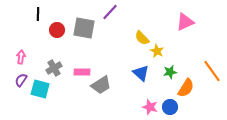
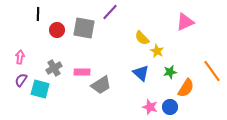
pink arrow: moved 1 px left
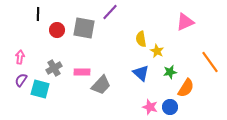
yellow semicircle: moved 1 px left, 1 px down; rotated 35 degrees clockwise
orange line: moved 2 px left, 9 px up
gray trapezoid: rotated 15 degrees counterclockwise
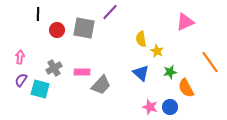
orange semicircle: rotated 120 degrees clockwise
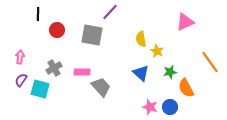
gray square: moved 8 px right, 7 px down
gray trapezoid: moved 2 px down; rotated 85 degrees counterclockwise
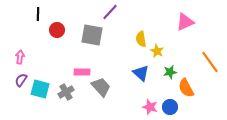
gray cross: moved 12 px right, 24 px down
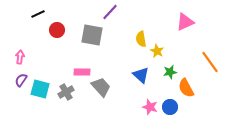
black line: rotated 64 degrees clockwise
blue triangle: moved 2 px down
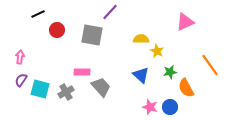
yellow semicircle: rotated 98 degrees clockwise
orange line: moved 3 px down
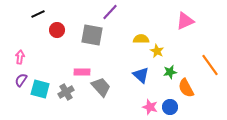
pink triangle: moved 1 px up
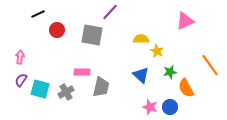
gray trapezoid: rotated 55 degrees clockwise
